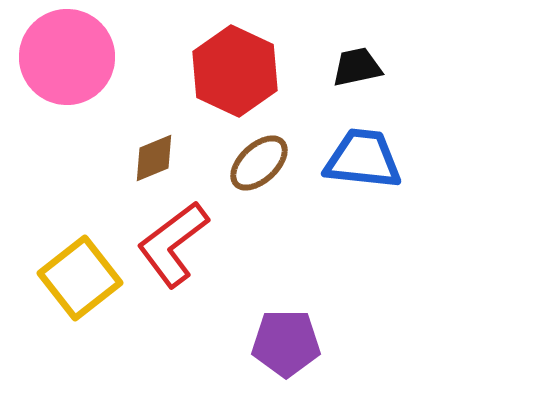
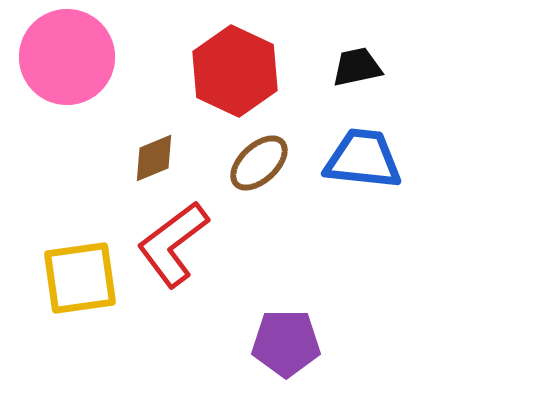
yellow square: rotated 30 degrees clockwise
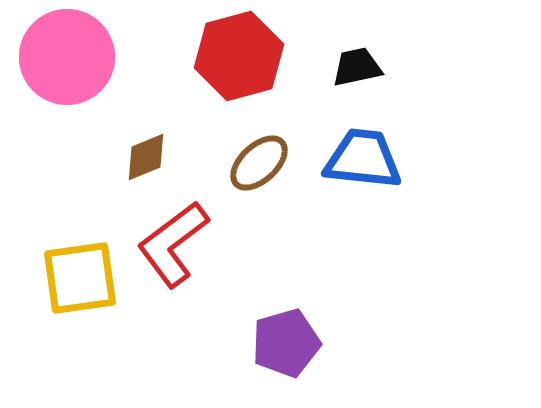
red hexagon: moved 4 px right, 15 px up; rotated 20 degrees clockwise
brown diamond: moved 8 px left, 1 px up
purple pentagon: rotated 16 degrees counterclockwise
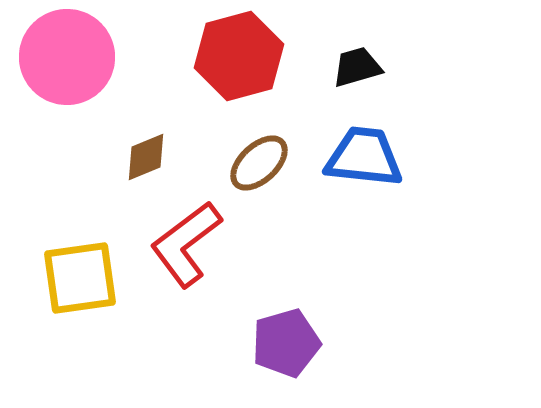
black trapezoid: rotated 4 degrees counterclockwise
blue trapezoid: moved 1 px right, 2 px up
red L-shape: moved 13 px right
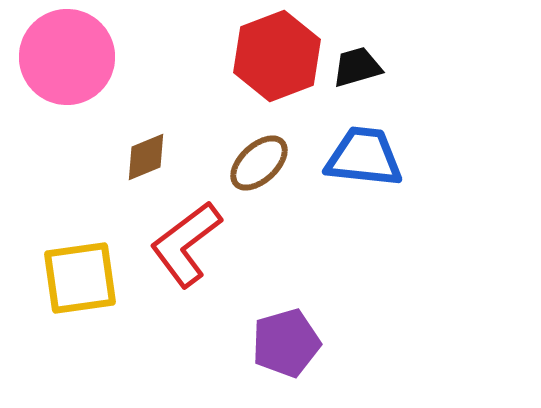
red hexagon: moved 38 px right; rotated 6 degrees counterclockwise
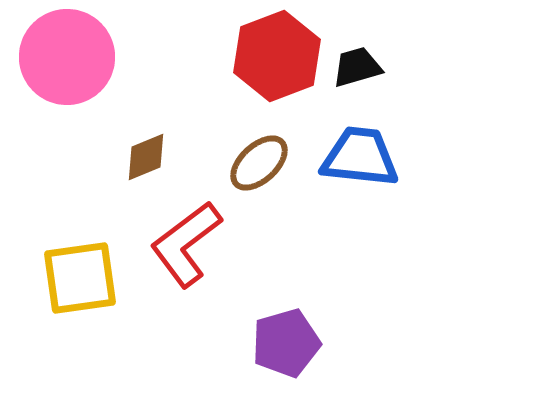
blue trapezoid: moved 4 px left
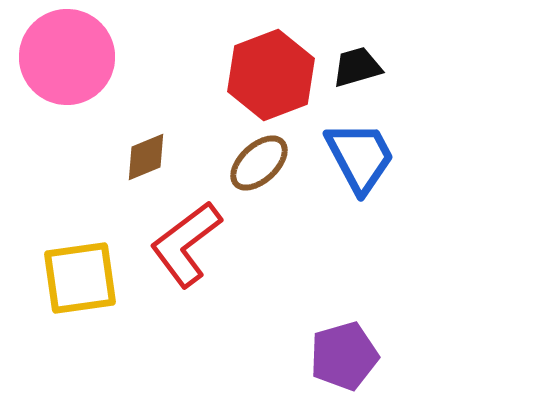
red hexagon: moved 6 px left, 19 px down
blue trapezoid: rotated 56 degrees clockwise
purple pentagon: moved 58 px right, 13 px down
